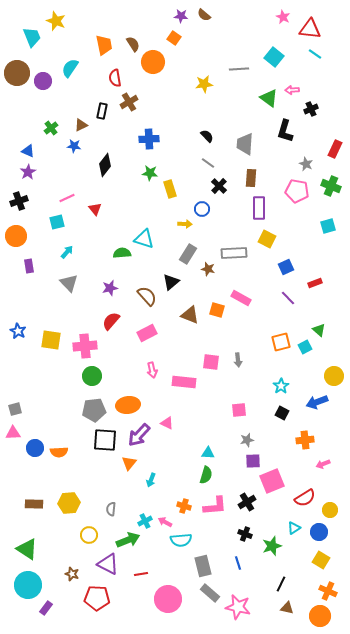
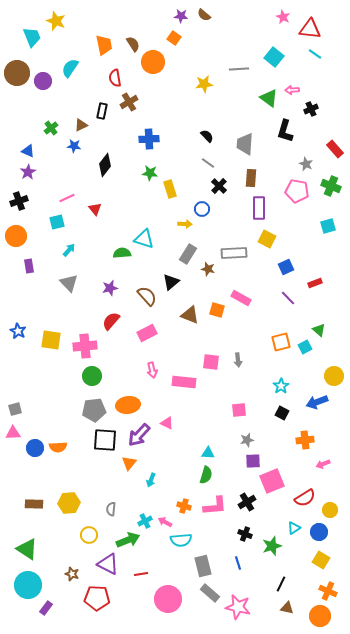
red rectangle at (335, 149): rotated 66 degrees counterclockwise
cyan arrow at (67, 252): moved 2 px right, 2 px up
orange semicircle at (59, 452): moved 1 px left, 5 px up
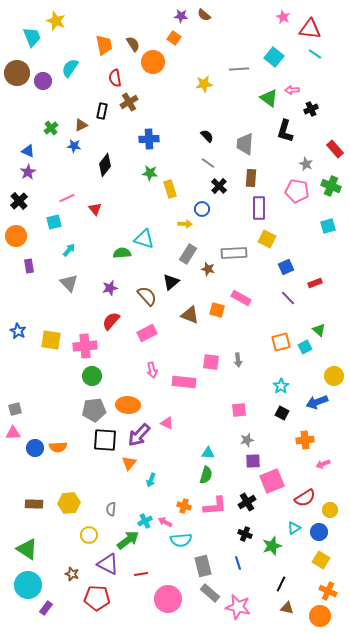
black cross at (19, 201): rotated 24 degrees counterclockwise
cyan square at (57, 222): moved 3 px left
orange ellipse at (128, 405): rotated 10 degrees clockwise
green arrow at (128, 540): rotated 15 degrees counterclockwise
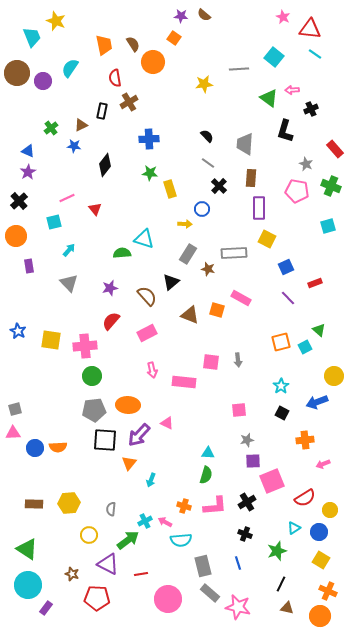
green star at (272, 546): moved 5 px right, 5 px down
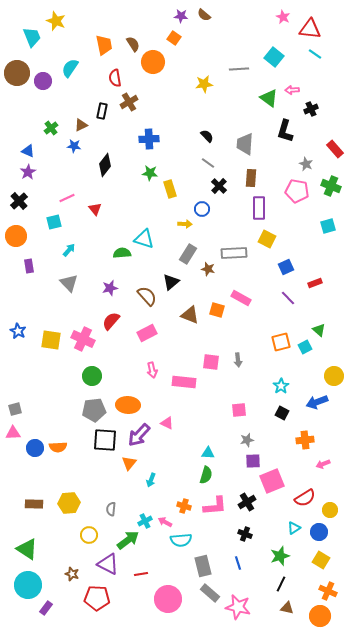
pink cross at (85, 346): moved 2 px left, 7 px up; rotated 30 degrees clockwise
green star at (277, 551): moved 3 px right, 5 px down
